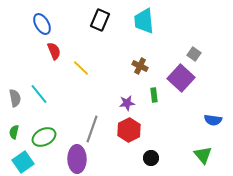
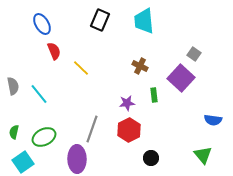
gray semicircle: moved 2 px left, 12 px up
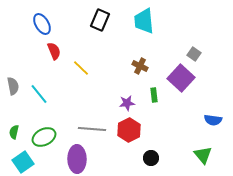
gray line: rotated 76 degrees clockwise
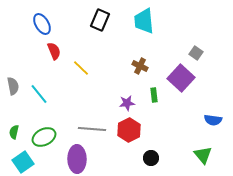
gray square: moved 2 px right, 1 px up
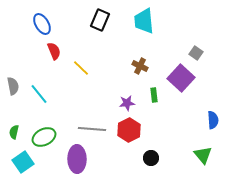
blue semicircle: rotated 102 degrees counterclockwise
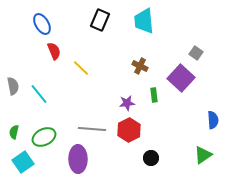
green triangle: rotated 36 degrees clockwise
purple ellipse: moved 1 px right
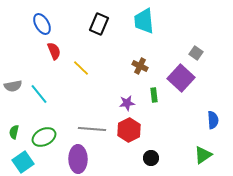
black rectangle: moved 1 px left, 4 px down
gray semicircle: rotated 90 degrees clockwise
